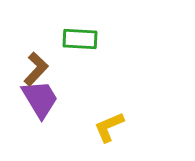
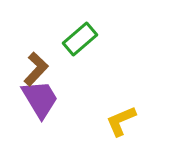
green rectangle: rotated 44 degrees counterclockwise
yellow L-shape: moved 12 px right, 6 px up
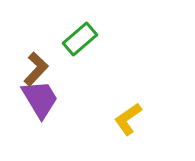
yellow L-shape: moved 7 px right, 2 px up; rotated 12 degrees counterclockwise
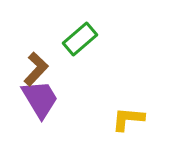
yellow L-shape: rotated 40 degrees clockwise
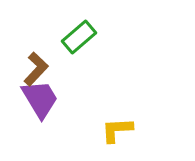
green rectangle: moved 1 px left, 2 px up
yellow L-shape: moved 11 px left, 11 px down; rotated 8 degrees counterclockwise
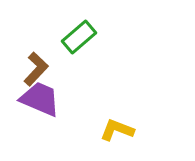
purple trapezoid: rotated 36 degrees counterclockwise
yellow L-shape: rotated 24 degrees clockwise
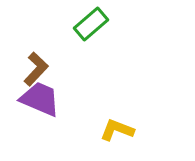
green rectangle: moved 12 px right, 13 px up
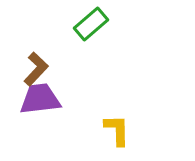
purple trapezoid: rotated 30 degrees counterclockwise
yellow L-shape: rotated 68 degrees clockwise
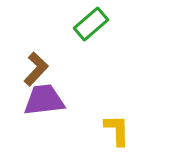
purple trapezoid: moved 4 px right, 1 px down
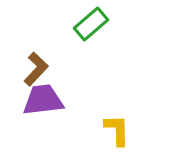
purple trapezoid: moved 1 px left
